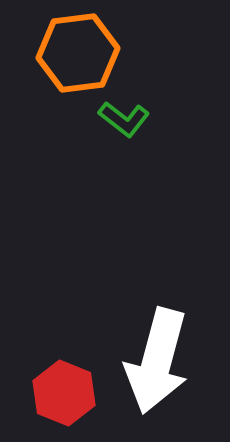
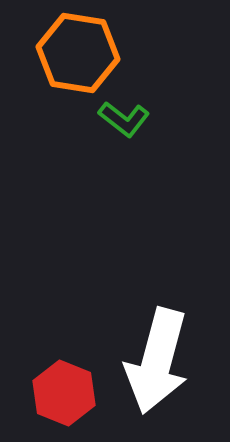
orange hexagon: rotated 16 degrees clockwise
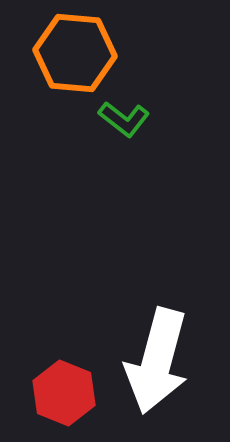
orange hexagon: moved 3 px left; rotated 4 degrees counterclockwise
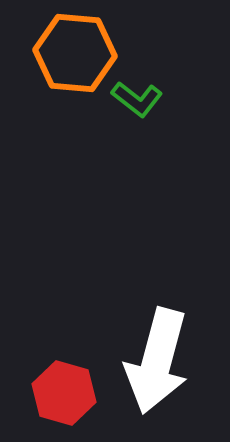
green L-shape: moved 13 px right, 20 px up
red hexagon: rotated 6 degrees counterclockwise
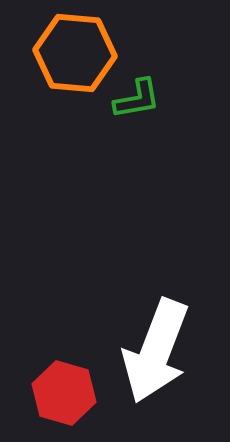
green L-shape: rotated 48 degrees counterclockwise
white arrow: moved 1 px left, 10 px up; rotated 6 degrees clockwise
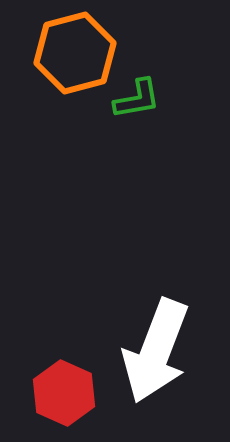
orange hexagon: rotated 20 degrees counterclockwise
red hexagon: rotated 8 degrees clockwise
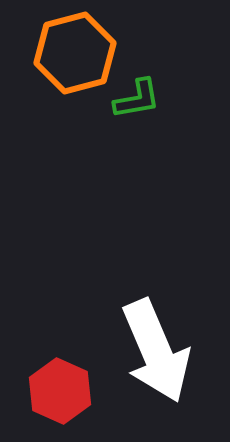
white arrow: rotated 44 degrees counterclockwise
red hexagon: moved 4 px left, 2 px up
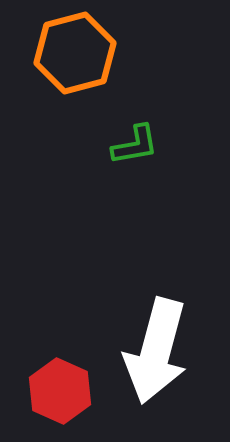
green L-shape: moved 2 px left, 46 px down
white arrow: rotated 38 degrees clockwise
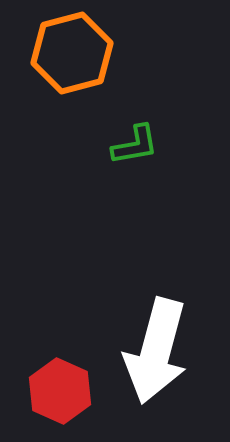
orange hexagon: moved 3 px left
